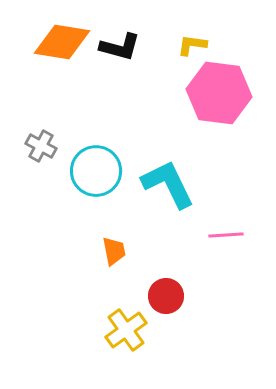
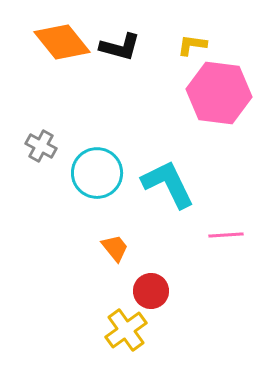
orange diamond: rotated 42 degrees clockwise
cyan circle: moved 1 px right, 2 px down
orange trapezoid: moved 1 px right, 3 px up; rotated 28 degrees counterclockwise
red circle: moved 15 px left, 5 px up
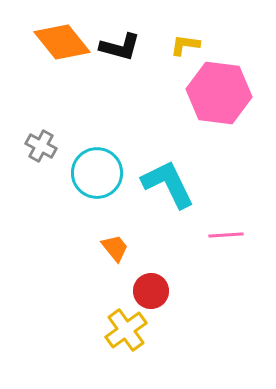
yellow L-shape: moved 7 px left
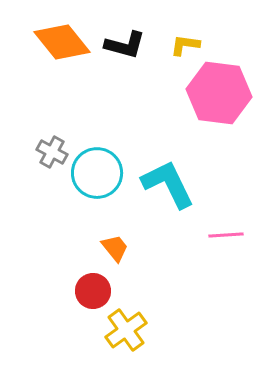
black L-shape: moved 5 px right, 2 px up
gray cross: moved 11 px right, 6 px down
red circle: moved 58 px left
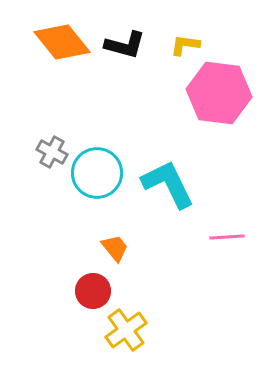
pink line: moved 1 px right, 2 px down
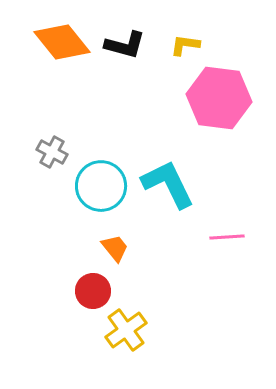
pink hexagon: moved 5 px down
cyan circle: moved 4 px right, 13 px down
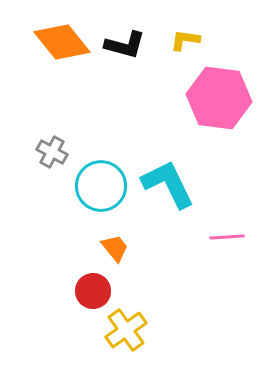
yellow L-shape: moved 5 px up
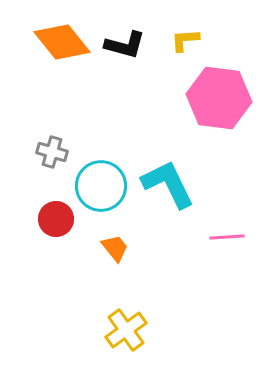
yellow L-shape: rotated 12 degrees counterclockwise
gray cross: rotated 12 degrees counterclockwise
red circle: moved 37 px left, 72 px up
